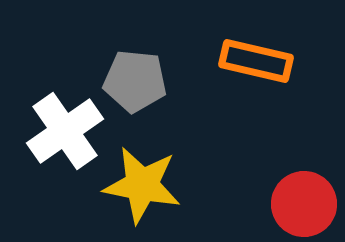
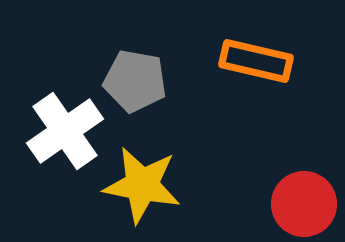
gray pentagon: rotated 4 degrees clockwise
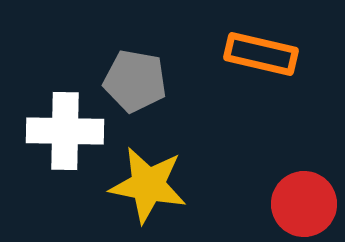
orange rectangle: moved 5 px right, 7 px up
white cross: rotated 36 degrees clockwise
yellow star: moved 6 px right
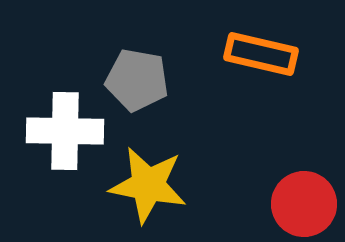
gray pentagon: moved 2 px right, 1 px up
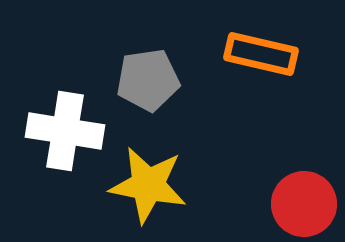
gray pentagon: moved 11 px right; rotated 18 degrees counterclockwise
white cross: rotated 8 degrees clockwise
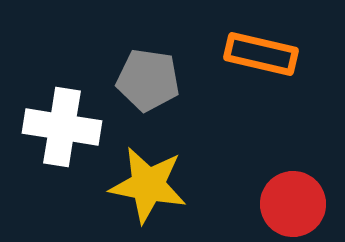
gray pentagon: rotated 16 degrees clockwise
white cross: moved 3 px left, 4 px up
red circle: moved 11 px left
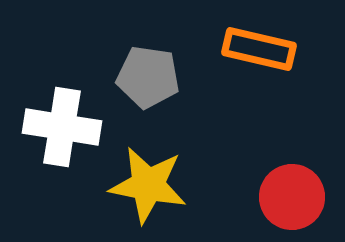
orange rectangle: moved 2 px left, 5 px up
gray pentagon: moved 3 px up
red circle: moved 1 px left, 7 px up
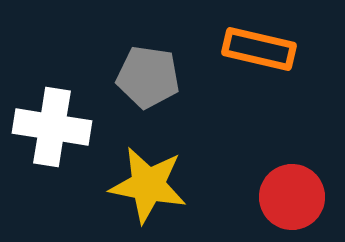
white cross: moved 10 px left
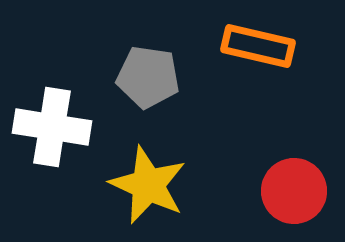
orange rectangle: moved 1 px left, 3 px up
yellow star: rotated 14 degrees clockwise
red circle: moved 2 px right, 6 px up
